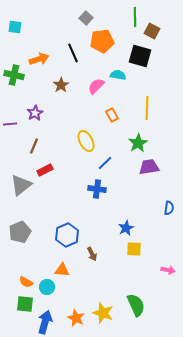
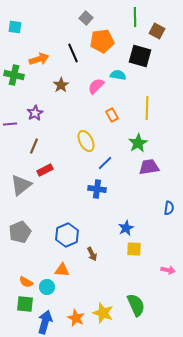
brown square: moved 5 px right
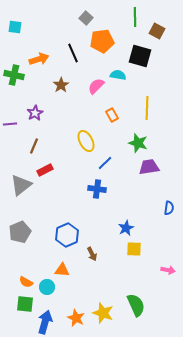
green star: rotated 24 degrees counterclockwise
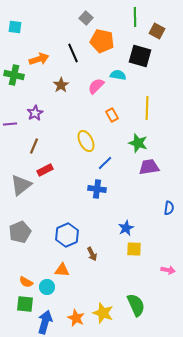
orange pentagon: rotated 20 degrees clockwise
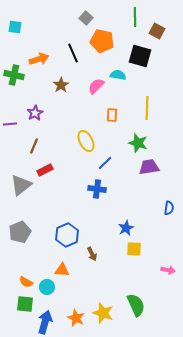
orange rectangle: rotated 32 degrees clockwise
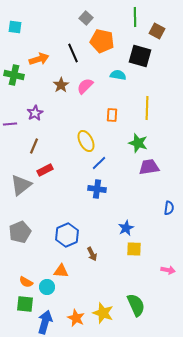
pink semicircle: moved 11 px left
blue line: moved 6 px left
orange triangle: moved 1 px left, 1 px down
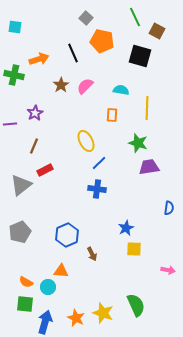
green line: rotated 24 degrees counterclockwise
cyan semicircle: moved 3 px right, 15 px down
cyan circle: moved 1 px right
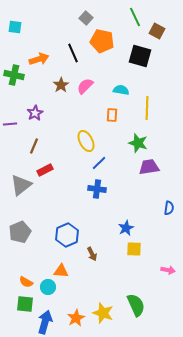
orange star: rotated 18 degrees clockwise
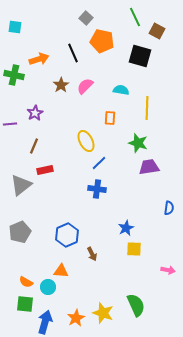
orange rectangle: moved 2 px left, 3 px down
red rectangle: rotated 14 degrees clockwise
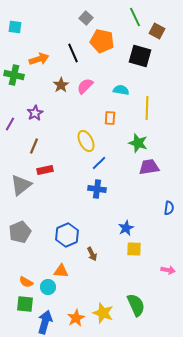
purple line: rotated 56 degrees counterclockwise
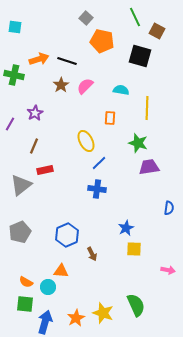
black line: moved 6 px left, 8 px down; rotated 48 degrees counterclockwise
